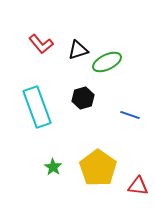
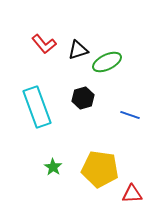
red L-shape: moved 3 px right
yellow pentagon: moved 2 px right, 1 px down; rotated 27 degrees counterclockwise
red triangle: moved 6 px left, 8 px down; rotated 10 degrees counterclockwise
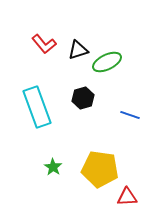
red triangle: moved 5 px left, 3 px down
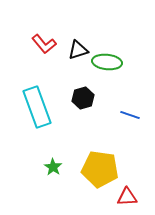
green ellipse: rotated 32 degrees clockwise
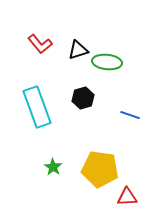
red L-shape: moved 4 px left
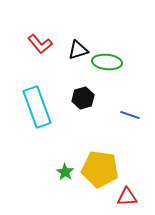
green star: moved 12 px right, 5 px down
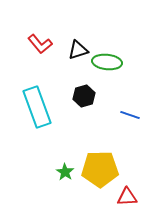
black hexagon: moved 1 px right, 2 px up
yellow pentagon: rotated 9 degrees counterclockwise
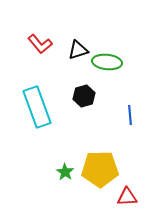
blue line: rotated 66 degrees clockwise
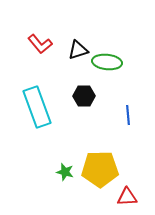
black hexagon: rotated 15 degrees clockwise
blue line: moved 2 px left
green star: rotated 18 degrees counterclockwise
